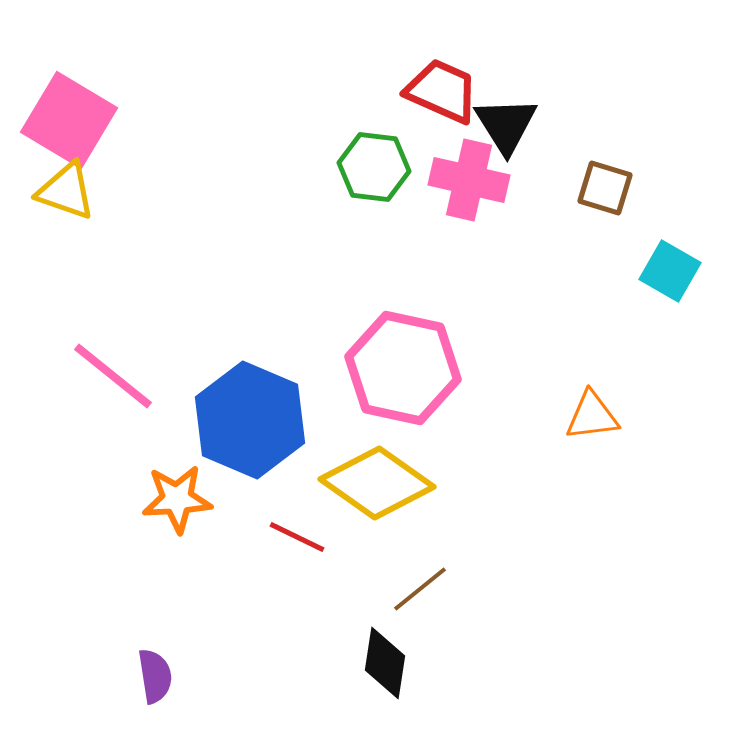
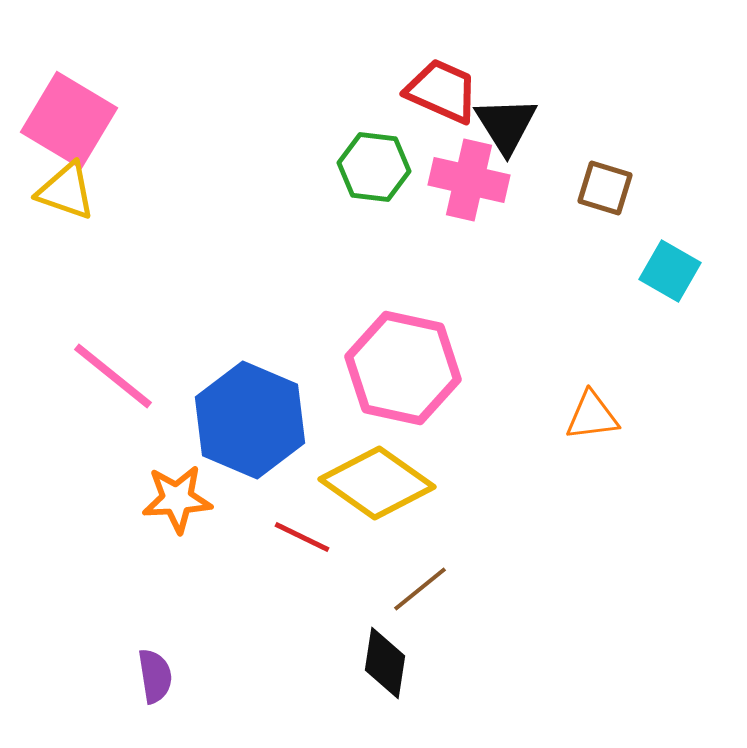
red line: moved 5 px right
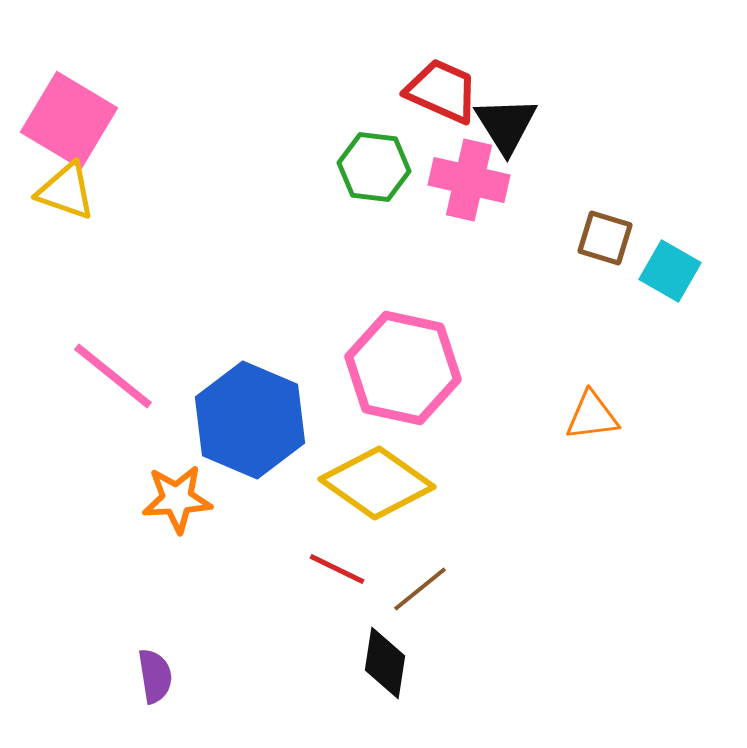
brown square: moved 50 px down
red line: moved 35 px right, 32 px down
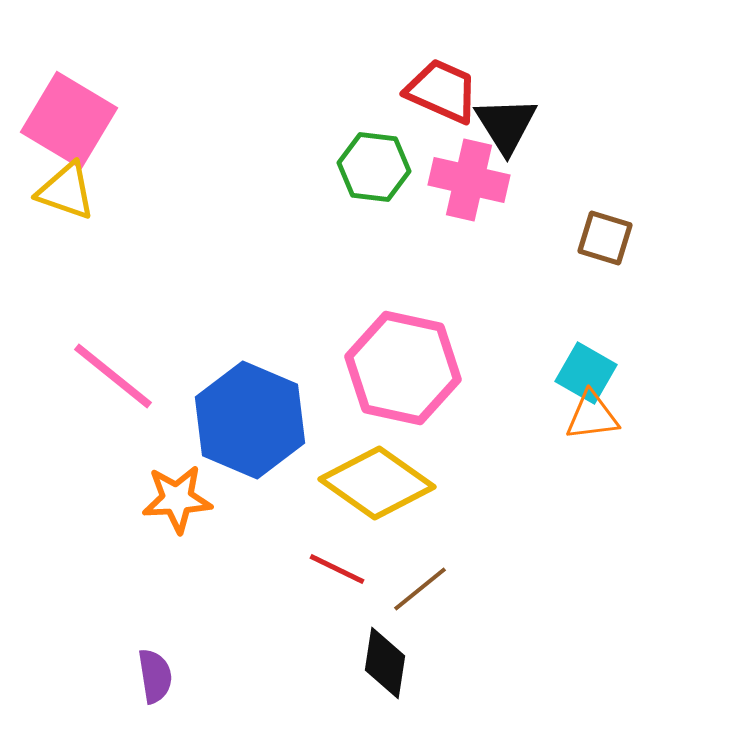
cyan square: moved 84 px left, 102 px down
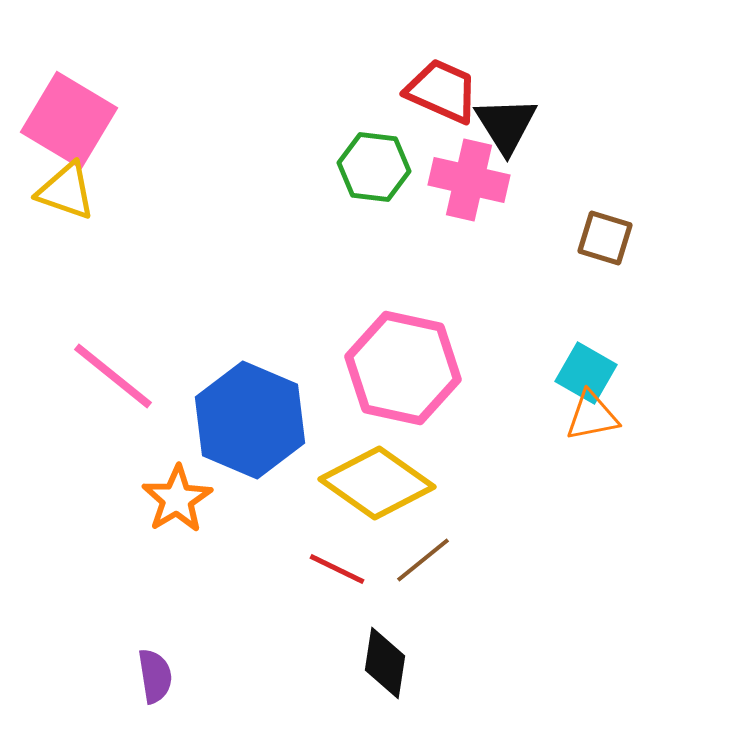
orange triangle: rotated 4 degrees counterclockwise
orange star: rotated 28 degrees counterclockwise
brown line: moved 3 px right, 29 px up
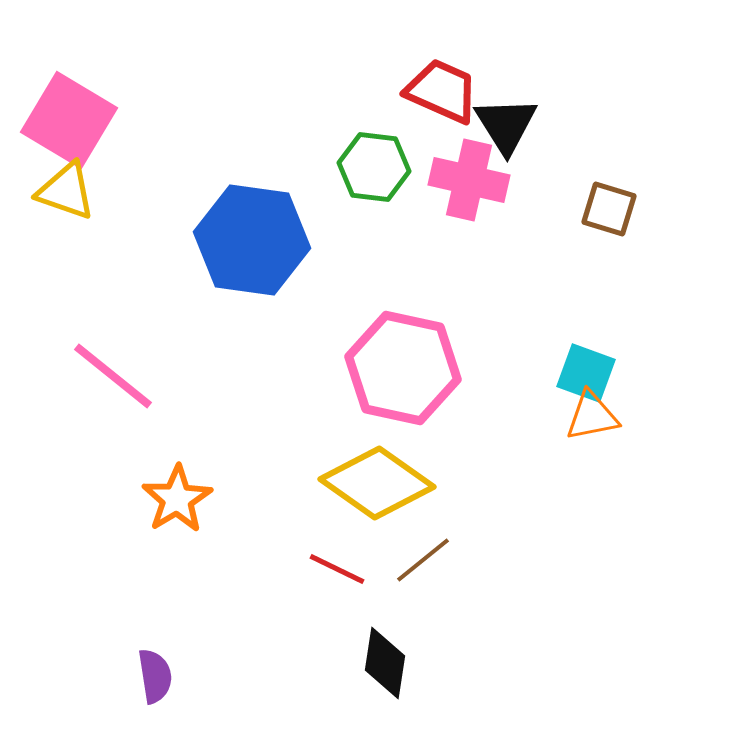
brown square: moved 4 px right, 29 px up
cyan square: rotated 10 degrees counterclockwise
blue hexagon: moved 2 px right, 180 px up; rotated 15 degrees counterclockwise
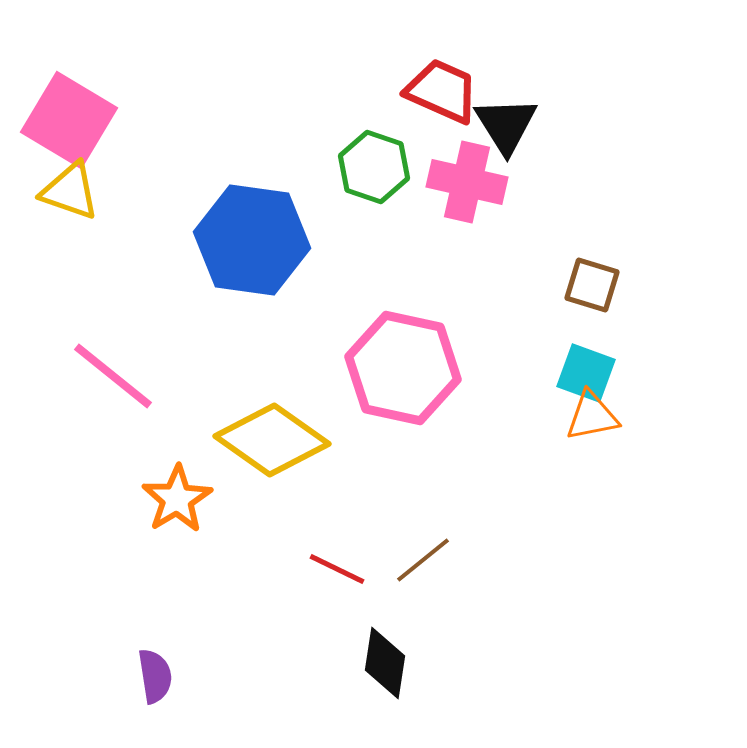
green hexagon: rotated 12 degrees clockwise
pink cross: moved 2 px left, 2 px down
yellow triangle: moved 4 px right
brown square: moved 17 px left, 76 px down
yellow diamond: moved 105 px left, 43 px up
